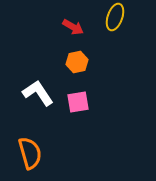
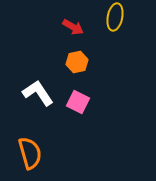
yellow ellipse: rotated 8 degrees counterclockwise
pink square: rotated 35 degrees clockwise
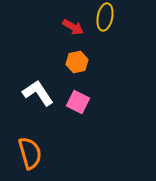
yellow ellipse: moved 10 px left
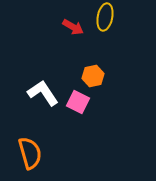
orange hexagon: moved 16 px right, 14 px down
white L-shape: moved 5 px right
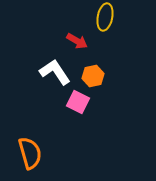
red arrow: moved 4 px right, 14 px down
white L-shape: moved 12 px right, 21 px up
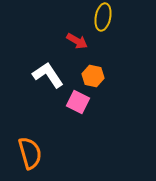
yellow ellipse: moved 2 px left
white L-shape: moved 7 px left, 3 px down
orange hexagon: rotated 25 degrees clockwise
